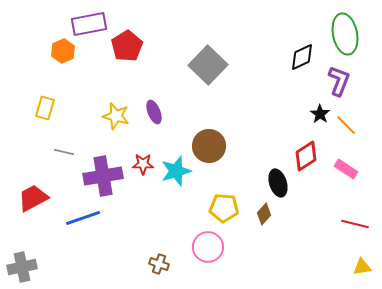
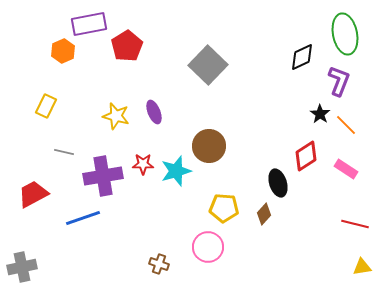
yellow rectangle: moved 1 px right, 2 px up; rotated 10 degrees clockwise
red trapezoid: moved 4 px up
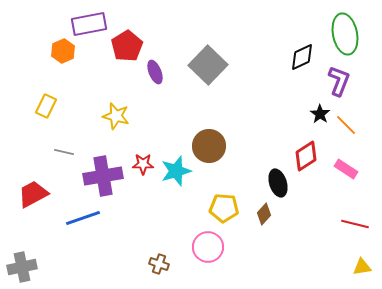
purple ellipse: moved 1 px right, 40 px up
